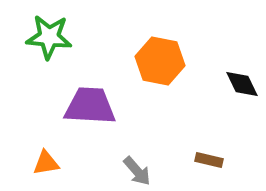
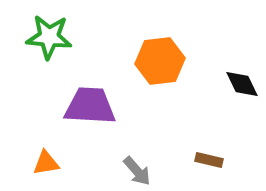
orange hexagon: rotated 18 degrees counterclockwise
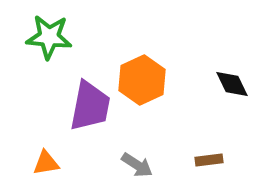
orange hexagon: moved 18 px left, 19 px down; rotated 18 degrees counterclockwise
black diamond: moved 10 px left
purple trapezoid: rotated 98 degrees clockwise
brown rectangle: rotated 20 degrees counterclockwise
gray arrow: moved 6 px up; rotated 16 degrees counterclockwise
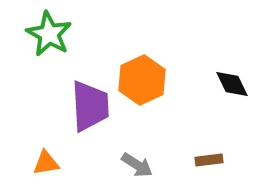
green star: moved 3 px up; rotated 24 degrees clockwise
purple trapezoid: rotated 14 degrees counterclockwise
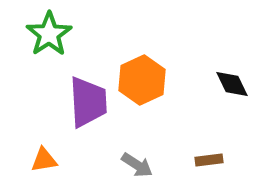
green star: rotated 9 degrees clockwise
purple trapezoid: moved 2 px left, 4 px up
orange triangle: moved 2 px left, 3 px up
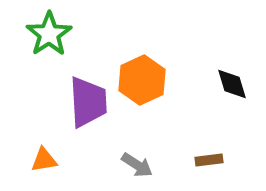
black diamond: rotated 9 degrees clockwise
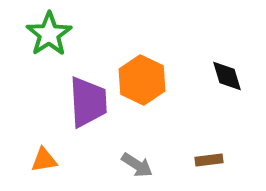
orange hexagon: rotated 9 degrees counterclockwise
black diamond: moved 5 px left, 8 px up
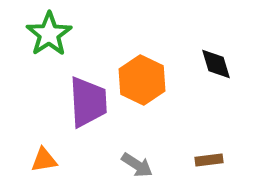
black diamond: moved 11 px left, 12 px up
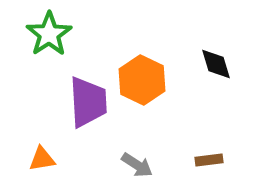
orange triangle: moved 2 px left, 1 px up
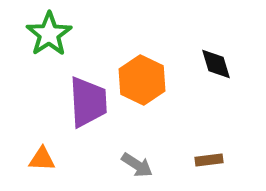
orange triangle: rotated 12 degrees clockwise
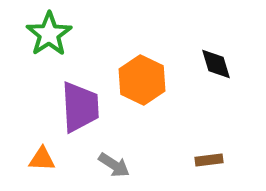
purple trapezoid: moved 8 px left, 5 px down
gray arrow: moved 23 px left
